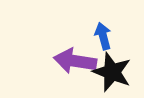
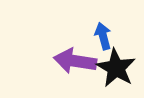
black star: moved 4 px right, 4 px up; rotated 9 degrees clockwise
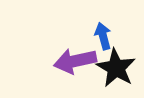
purple arrow: rotated 21 degrees counterclockwise
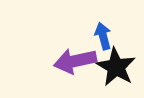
black star: moved 1 px up
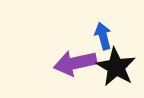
purple arrow: moved 2 px down
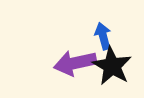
black star: moved 4 px left, 1 px up
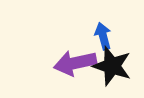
black star: rotated 12 degrees counterclockwise
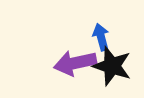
blue arrow: moved 2 px left, 1 px down
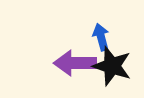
purple arrow: rotated 12 degrees clockwise
